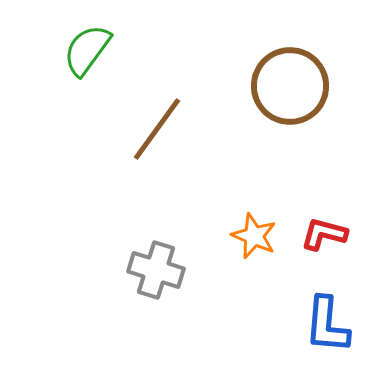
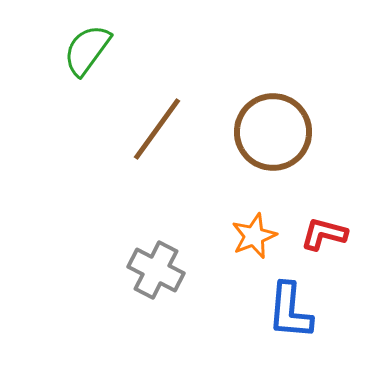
brown circle: moved 17 px left, 46 px down
orange star: rotated 27 degrees clockwise
gray cross: rotated 10 degrees clockwise
blue L-shape: moved 37 px left, 14 px up
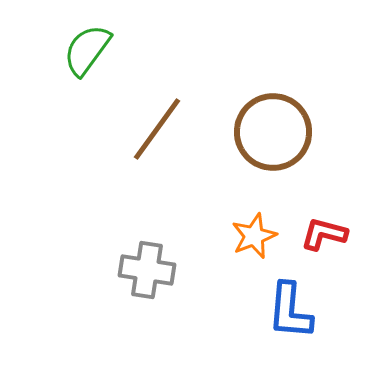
gray cross: moved 9 px left; rotated 18 degrees counterclockwise
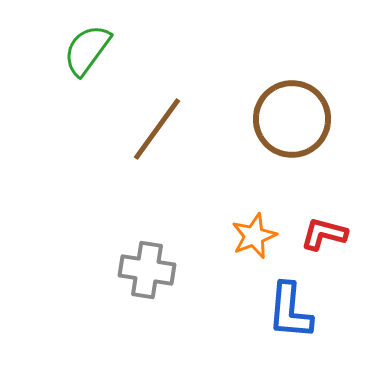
brown circle: moved 19 px right, 13 px up
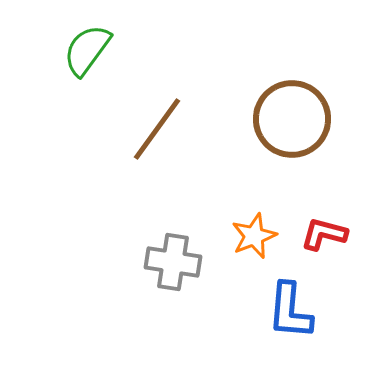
gray cross: moved 26 px right, 8 px up
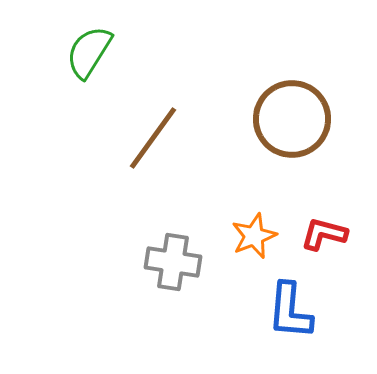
green semicircle: moved 2 px right, 2 px down; rotated 4 degrees counterclockwise
brown line: moved 4 px left, 9 px down
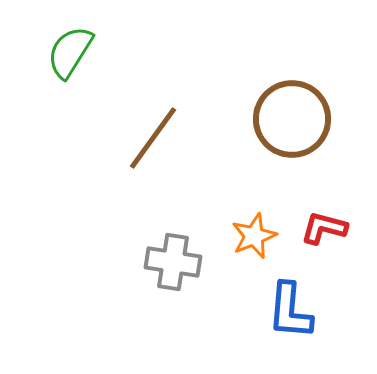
green semicircle: moved 19 px left
red L-shape: moved 6 px up
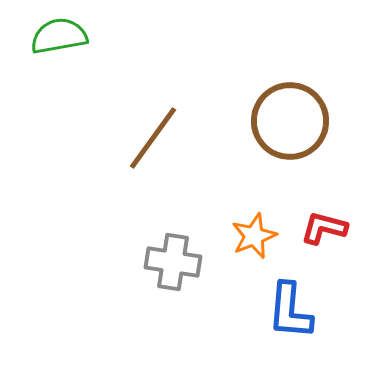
green semicircle: moved 11 px left, 16 px up; rotated 48 degrees clockwise
brown circle: moved 2 px left, 2 px down
